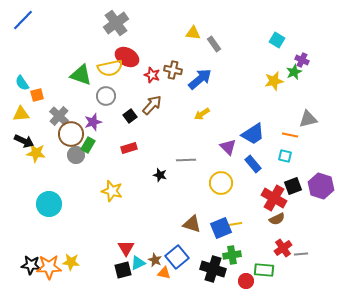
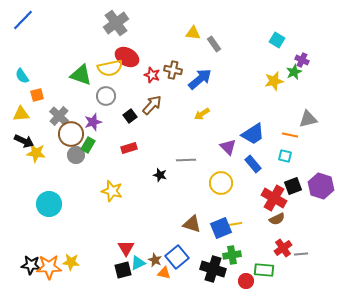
cyan semicircle at (22, 83): moved 7 px up
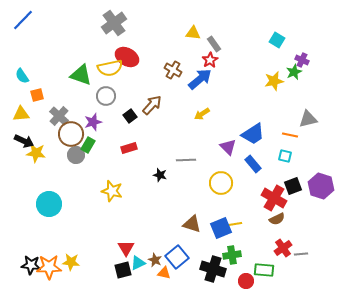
gray cross at (116, 23): moved 2 px left
brown cross at (173, 70): rotated 18 degrees clockwise
red star at (152, 75): moved 58 px right, 15 px up; rotated 21 degrees clockwise
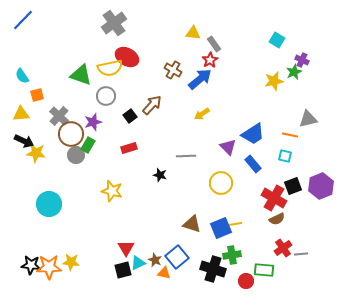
gray line at (186, 160): moved 4 px up
purple hexagon at (321, 186): rotated 20 degrees clockwise
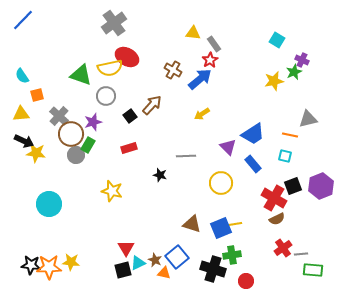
green rectangle at (264, 270): moved 49 px right
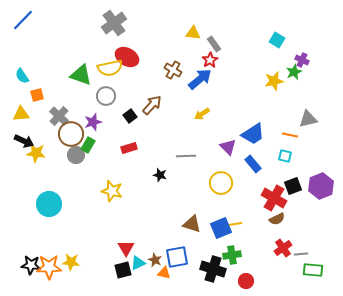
blue square at (177, 257): rotated 30 degrees clockwise
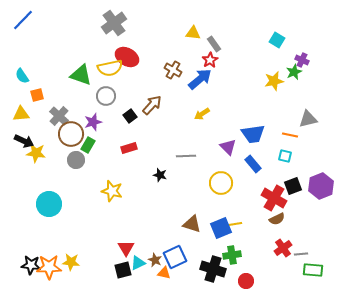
blue trapezoid at (253, 134): rotated 25 degrees clockwise
gray circle at (76, 155): moved 5 px down
blue square at (177, 257): moved 2 px left; rotated 15 degrees counterclockwise
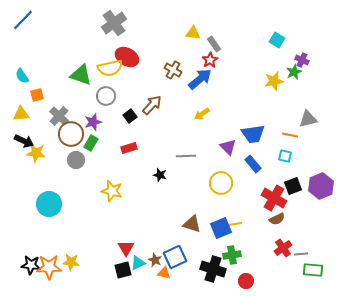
green rectangle at (88, 145): moved 3 px right, 2 px up
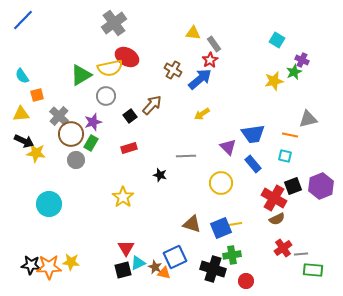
green triangle at (81, 75): rotated 50 degrees counterclockwise
yellow star at (112, 191): moved 11 px right, 6 px down; rotated 20 degrees clockwise
brown star at (155, 260): moved 7 px down
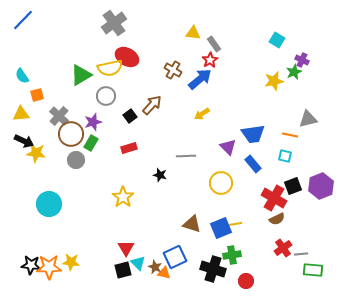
cyan triangle at (138, 263): rotated 49 degrees counterclockwise
